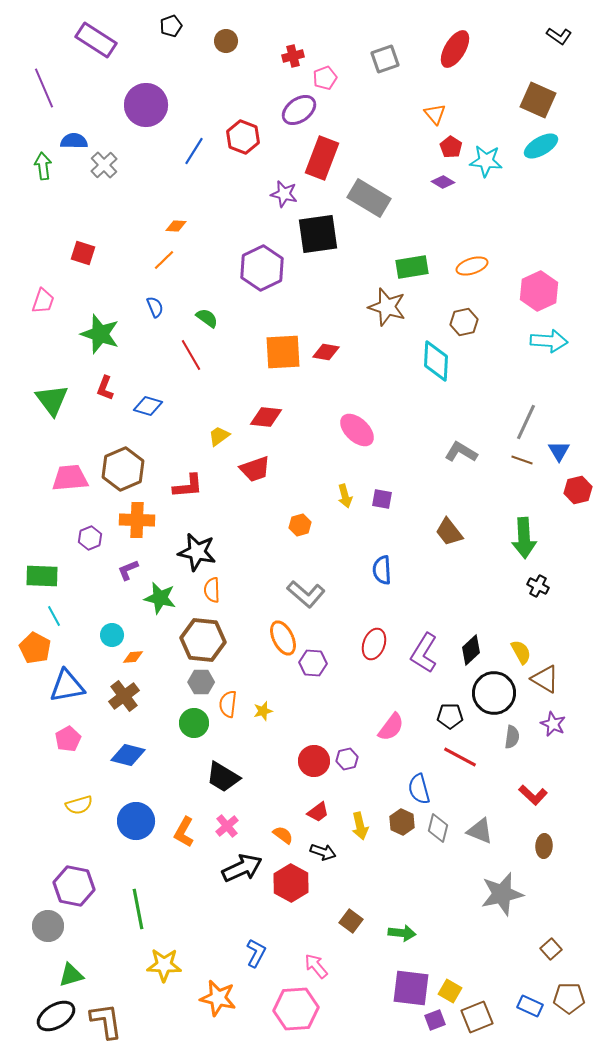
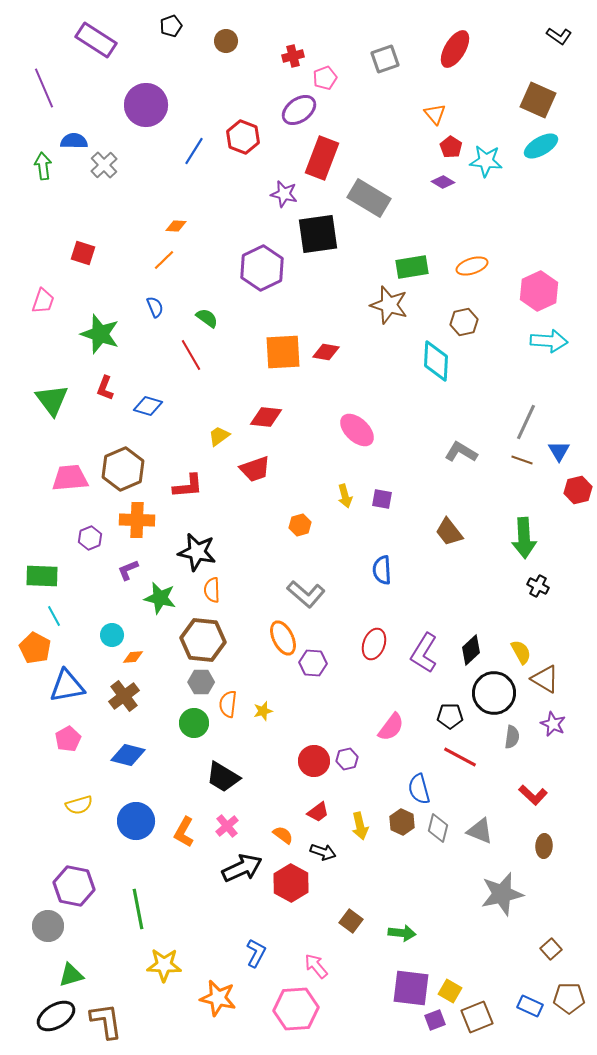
brown star at (387, 307): moved 2 px right, 2 px up
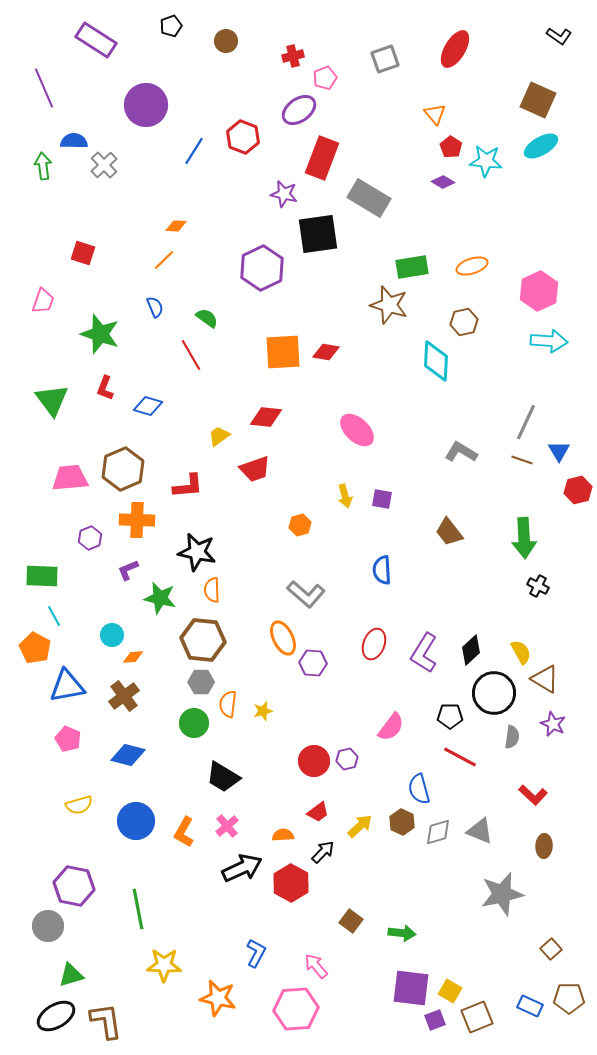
pink pentagon at (68, 739): rotated 20 degrees counterclockwise
yellow arrow at (360, 826): rotated 120 degrees counterclockwise
gray diamond at (438, 828): moved 4 px down; rotated 60 degrees clockwise
orange semicircle at (283, 835): rotated 40 degrees counterclockwise
black arrow at (323, 852): rotated 65 degrees counterclockwise
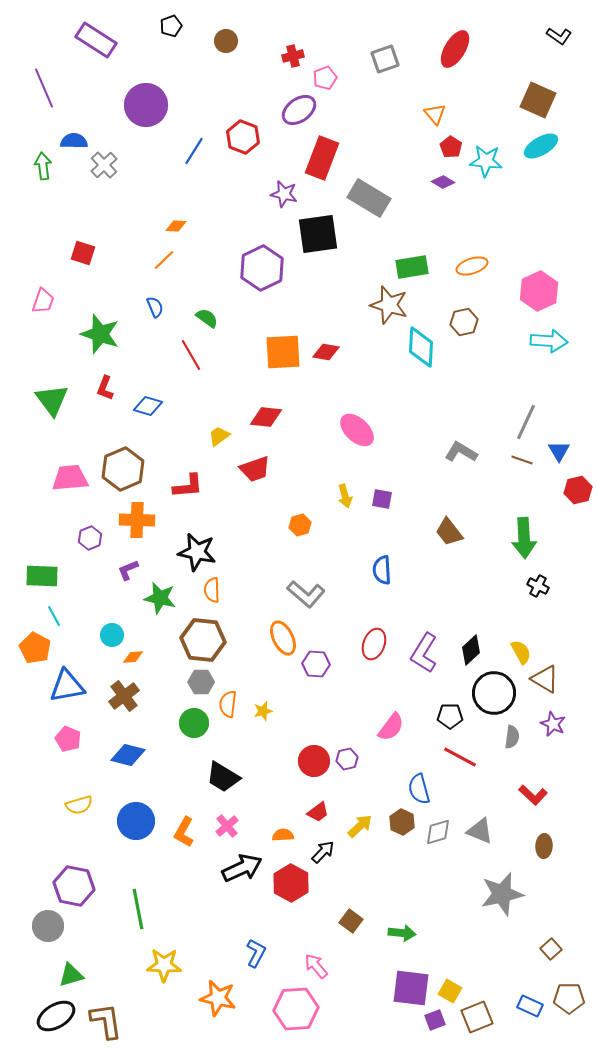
cyan diamond at (436, 361): moved 15 px left, 14 px up
purple hexagon at (313, 663): moved 3 px right, 1 px down
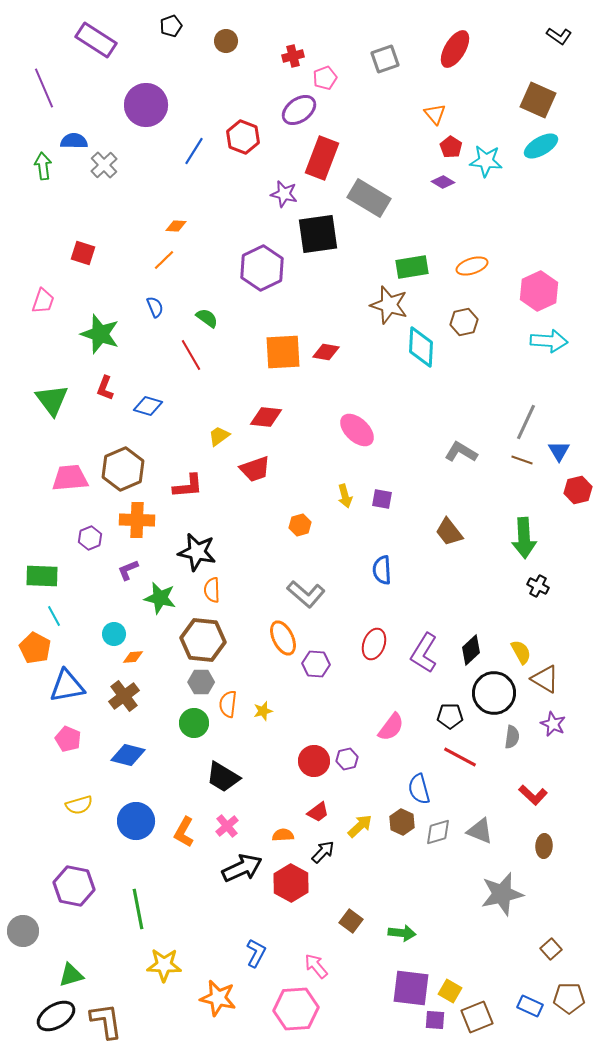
cyan circle at (112, 635): moved 2 px right, 1 px up
gray circle at (48, 926): moved 25 px left, 5 px down
purple square at (435, 1020): rotated 25 degrees clockwise
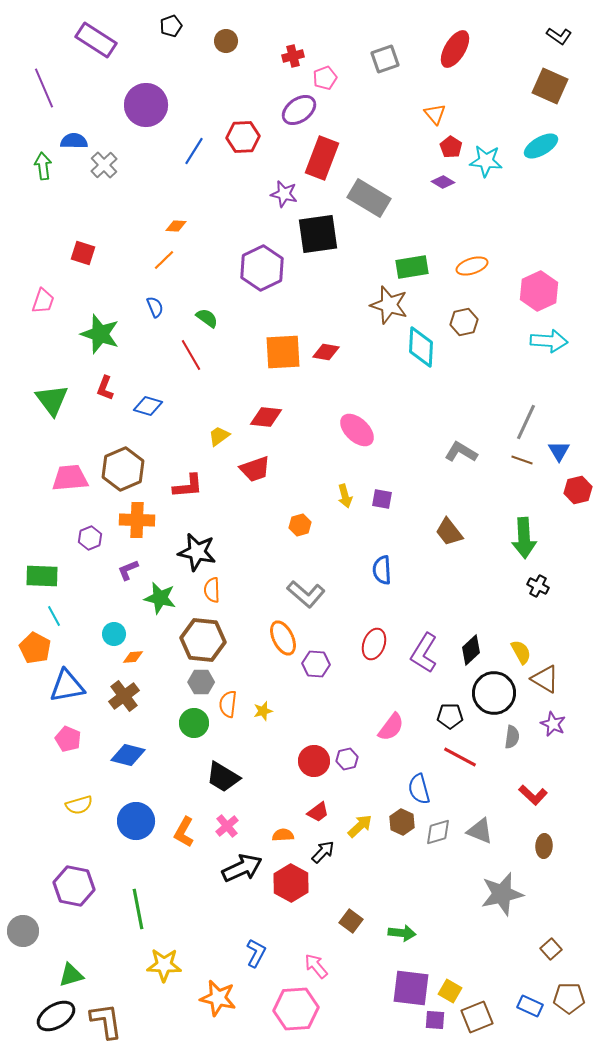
brown square at (538, 100): moved 12 px right, 14 px up
red hexagon at (243, 137): rotated 24 degrees counterclockwise
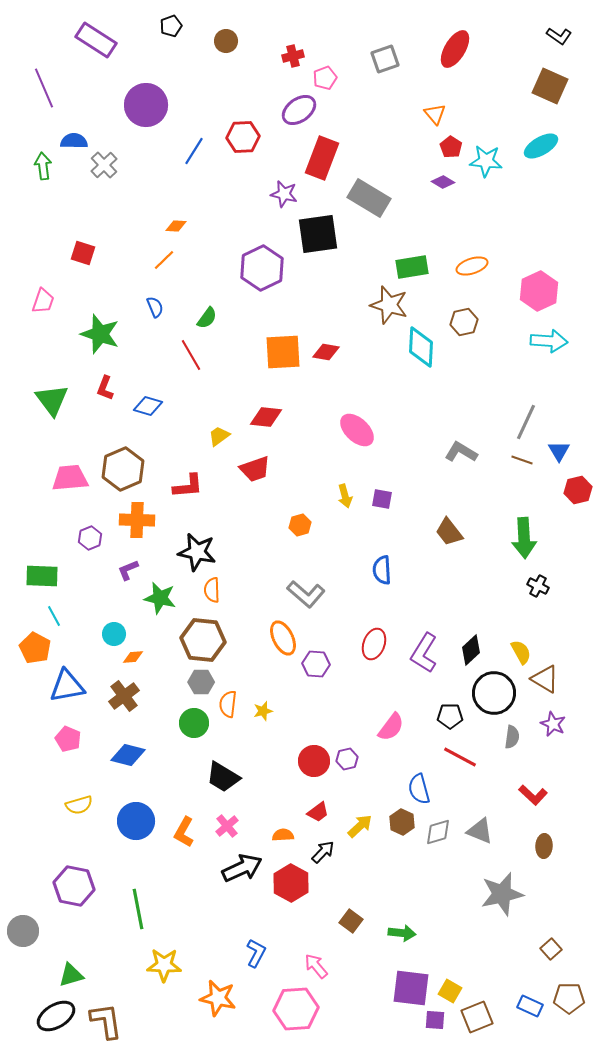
green semicircle at (207, 318): rotated 90 degrees clockwise
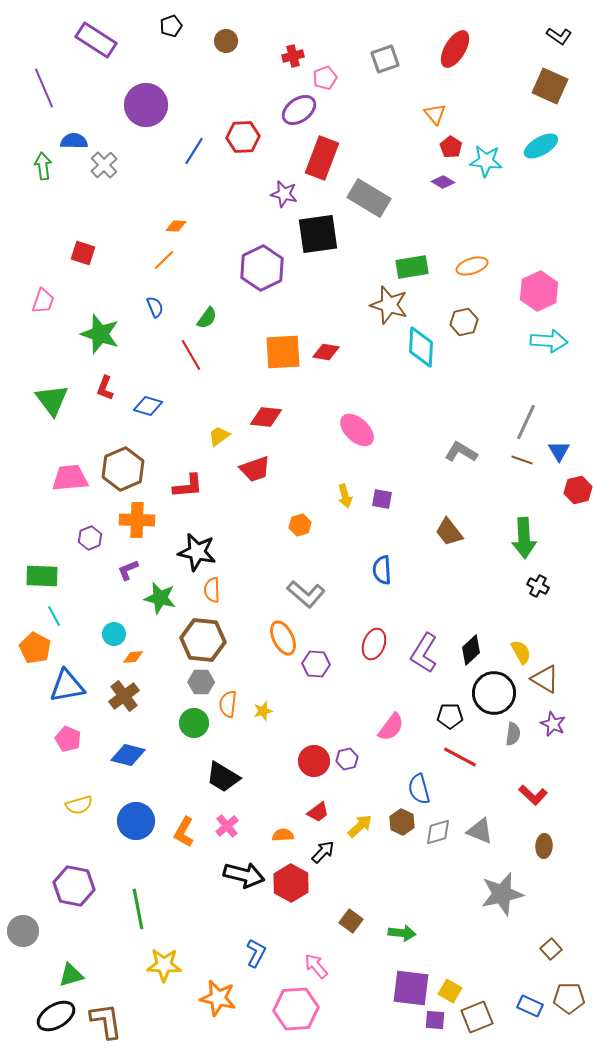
gray semicircle at (512, 737): moved 1 px right, 3 px up
black arrow at (242, 868): moved 2 px right, 7 px down; rotated 39 degrees clockwise
